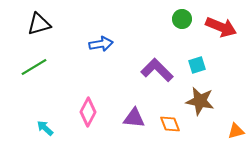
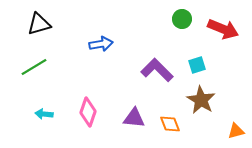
red arrow: moved 2 px right, 2 px down
brown star: moved 1 px right, 1 px up; rotated 20 degrees clockwise
pink diamond: rotated 8 degrees counterclockwise
cyan arrow: moved 1 px left, 14 px up; rotated 36 degrees counterclockwise
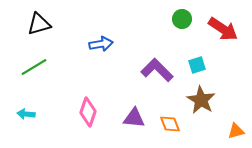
red arrow: rotated 12 degrees clockwise
cyan arrow: moved 18 px left
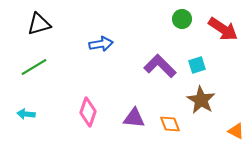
purple L-shape: moved 3 px right, 4 px up
orange triangle: rotated 42 degrees clockwise
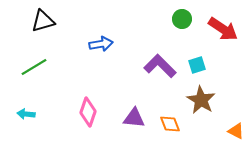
black triangle: moved 4 px right, 3 px up
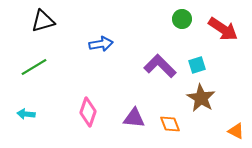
brown star: moved 2 px up
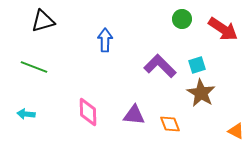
blue arrow: moved 4 px right, 4 px up; rotated 80 degrees counterclockwise
green line: rotated 52 degrees clockwise
brown star: moved 5 px up
pink diamond: rotated 20 degrees counterclockwise
purple triangle: moved 3 px up
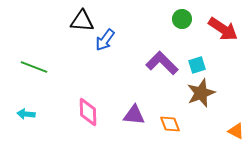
black triangle: moved 39 px right; rotated 20 degrees clockwise
blue arrow: rotated 145 degrees counterclockwise
purple L-shape: moved 2 px right, 3 px up
brown star: rotated 20 degrees clockwise
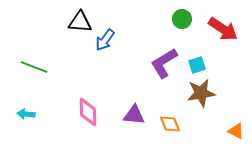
black triangle: moved 2 px left, 1 px down
purple L-shape: moved 2 px right; rotated 76 degrees counterclockwise
brown star: rotated 12 degrees clockwise
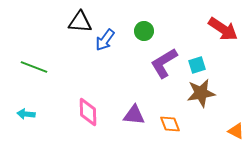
green circle: moved 38 px left, 12 px down
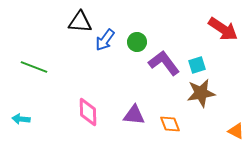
green circle: moved 7 px left, 11 px down
purple L-shape: rotated 84 degrees clockwise
cyan arrow: moved 5 px left, 5 px down
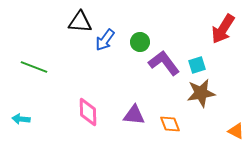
red arrow: rotated 88 degrees clockwise
green circle: moved 3 px right
